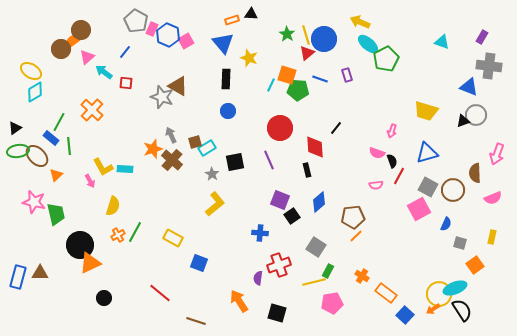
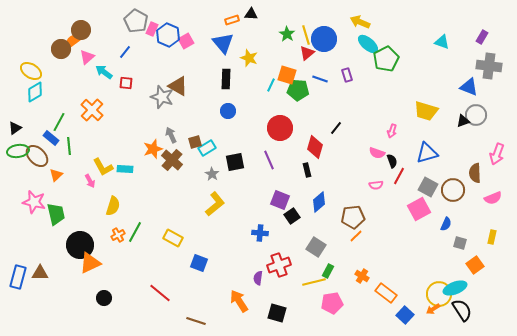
red diamond at (315, 147): rotated 20 degrees clockwise
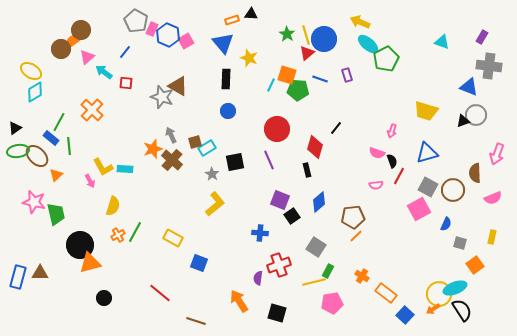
red circle at (280, 128): moved 3 px left, 1 px down
orange triangle at (90, 263): rotated 10 degrees clockwise
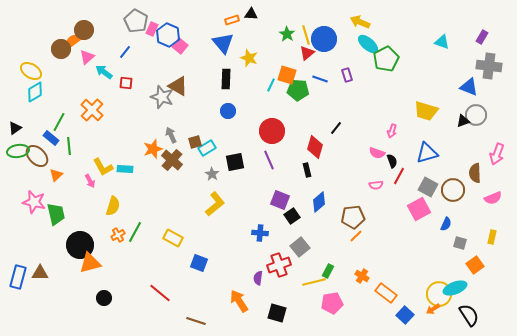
brown circle at (81, 30): moved 3 px right
pink square at (186, 41): moved 6 px left, 5 px down; rotated 21 degrees counterclockwise
red circle at (277, 129): moved 5 px left, 2 px down
gray square at (316, 247): moved 16 px left; rotated 18 degrees clockwise
black semicircle at (462, 310): moved 7 px right, 5 px down
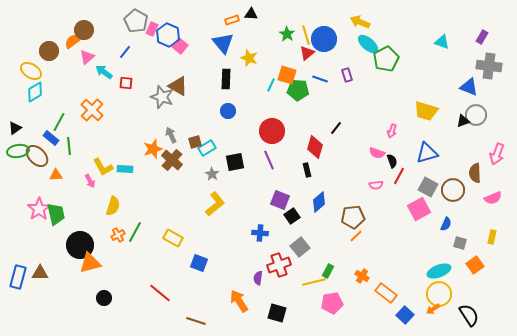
brown circle at (61, 49): moved 12 px left, 2 px down
orange triangle at (56, 175): rotated 40 degrees clockwise
pink star at (34, 202): moved 5 px right, 7 px down; rotated 25 degrees clockwise
cyan ellipse at (455, 288): moved 16 px left, 17 px up
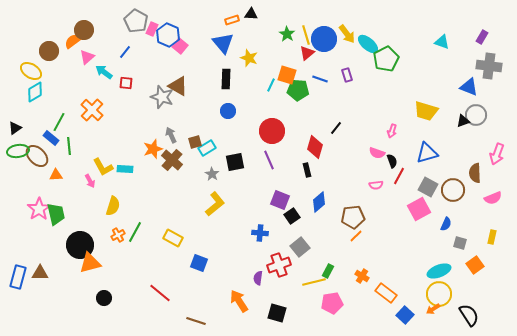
yellow arrow at (360, 22): moved 13 px left, 12 px down; rotated 150 degrees counterclockwise
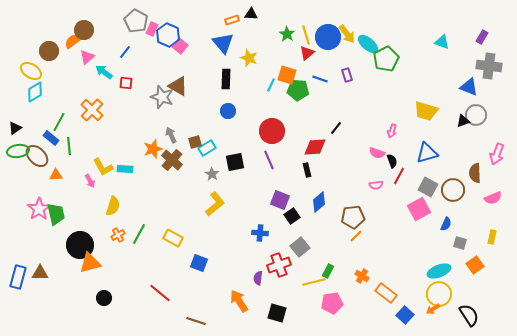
blue circle at (324, 39): moved 4 px right, 2 px up
red diamond at (315, 147): rotated 70 degrees clockwise
green line at (135, 232): moved 4 px right, 2 px down
